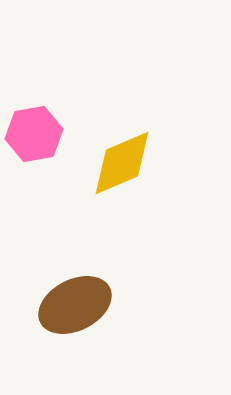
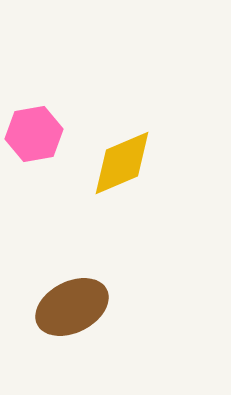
brown ellipse: moved 3 px left, 2 px down
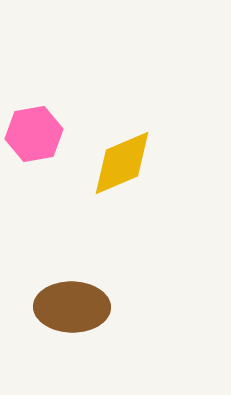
brown ellipse: rotated 28 degrees clockwise
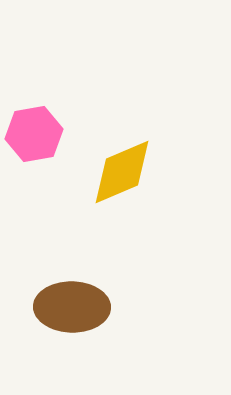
yellow diamond: moved 9 px down
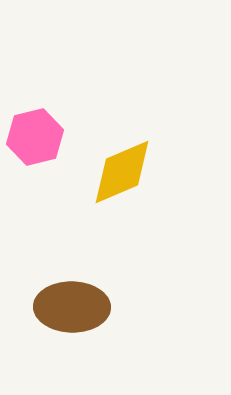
pink hexagon: moved 1 px right, 3 px down; rotated 4 degrees counterclockwise
